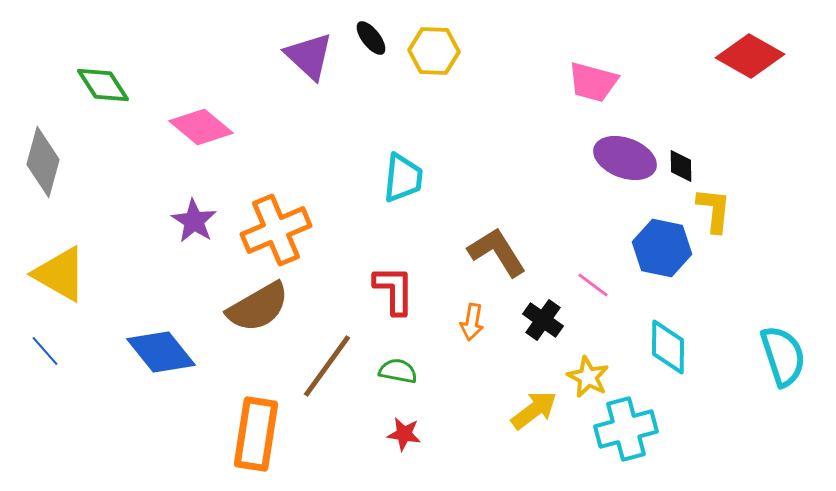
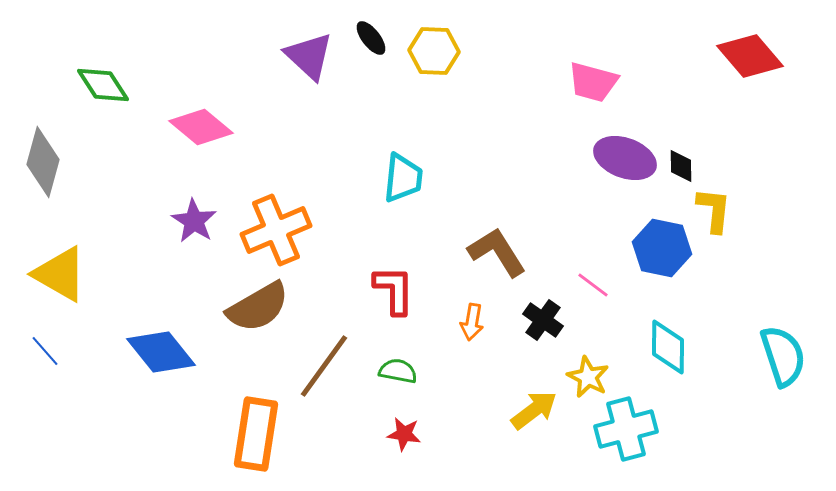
red diamond: rotated 20 degrees clockwise
brown line: moved 3 px left
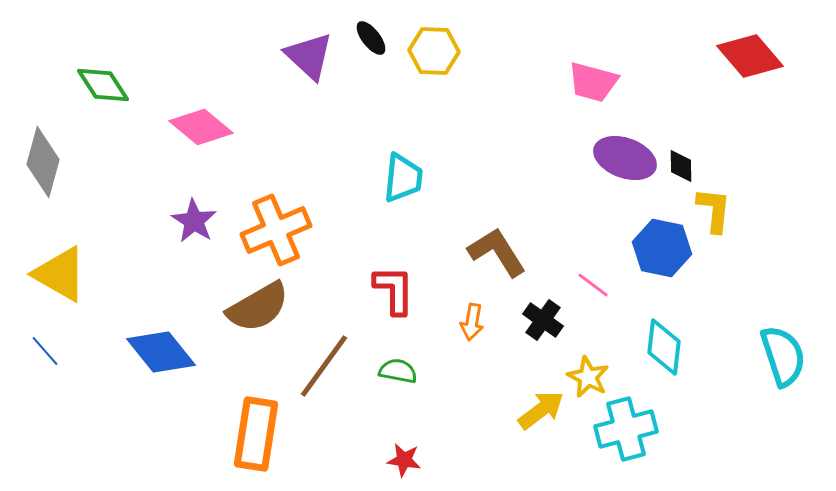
cyan diamond: moved 4 px left; rotated 6 degrees clockwise
yellow arrow: moved 7 px right
red star: moved 26 px down
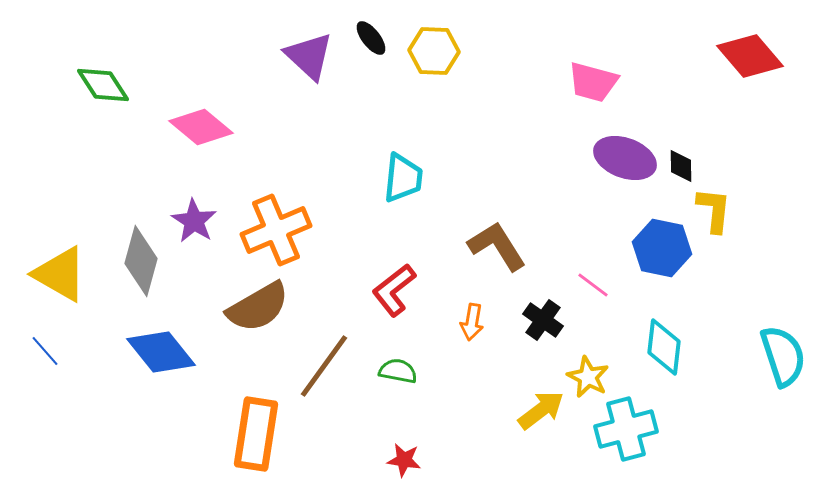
gray diamond: moved 98 px right, 99 px down
brown L-shape: moved 6 px up
red L-shape: rotated 128 degrees counterclockwise
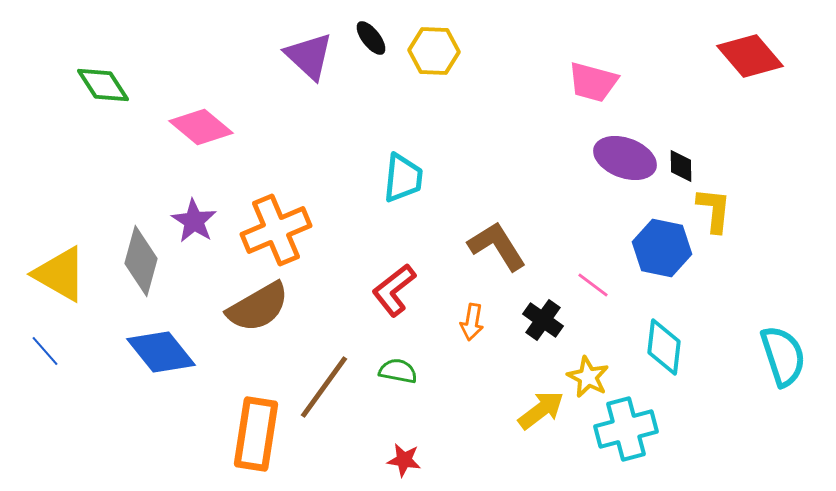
brown line: moved 21 px down
